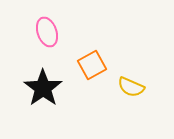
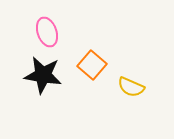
orange square: rotated 20 degrees counterclockwise
black star: moved 13 px up; rotated 27 degrees counterclockwise
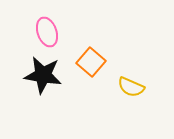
orange square: moved 1 px left, 3 px up
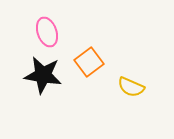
orange square: moved 2 px left; rotated 12 degrees clockwise
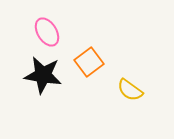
pink ellipse: rotated 12 degrees counterclockwise
yellow semicircle: moved 1 px left, 3 px down; rotated 12 degrees clockwise
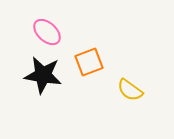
pink ellipse: rotated 16 degrees counterclockwise
orange square: rotated 16 degrees clockwise
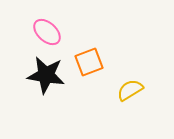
black star: moved 3 px right
yellow semicircle: rotated 112 degrees clockwise
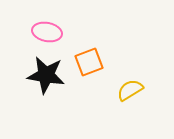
pink ellipse: rotated 32 degrees counterclockwise
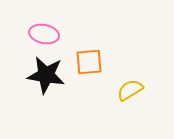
pink ellipse: moved 3 px left, 2 px down
orange square: rotated 16 degrees clockwise
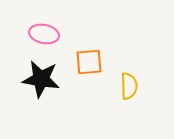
black star: moved 5 px left, 4 px down
yellow semicircle: moved 1 px left, 4 px up; rotated 120 degrees clockwise
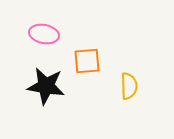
orange square: moved 2 px left, 1 px up
black star: moved 5 px right, 7 px down
